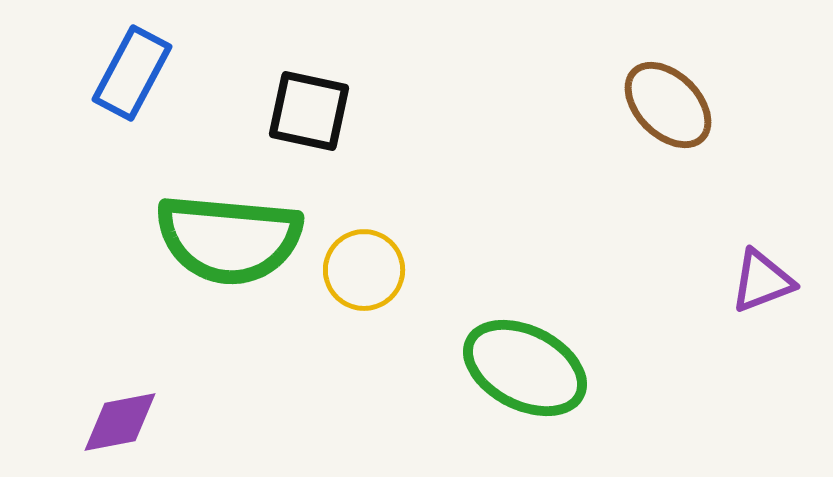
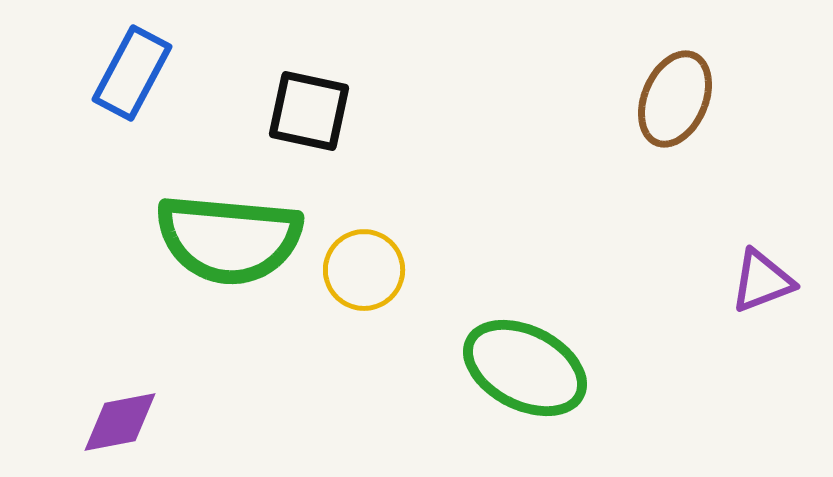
brown ellipse: moved 7 px right, 6 px up; rotated 68 degrees clockwise
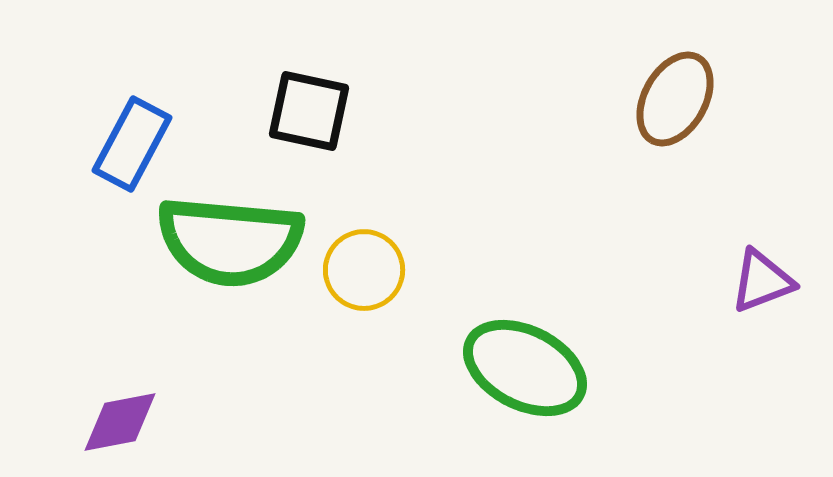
blue rectangle: moved 71 px down
brown ellipse: rotated 6 degrees clockwise
green semicircle: moved 1 px right, 2 px down
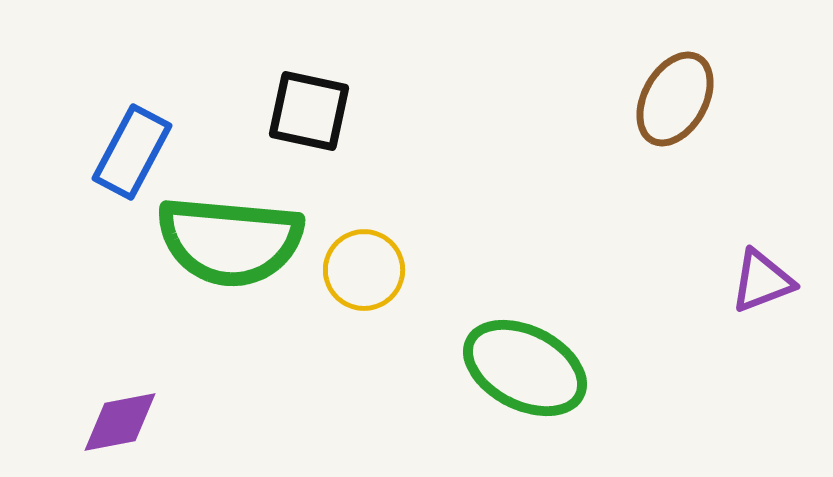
blue rectangle: moved 8 px down
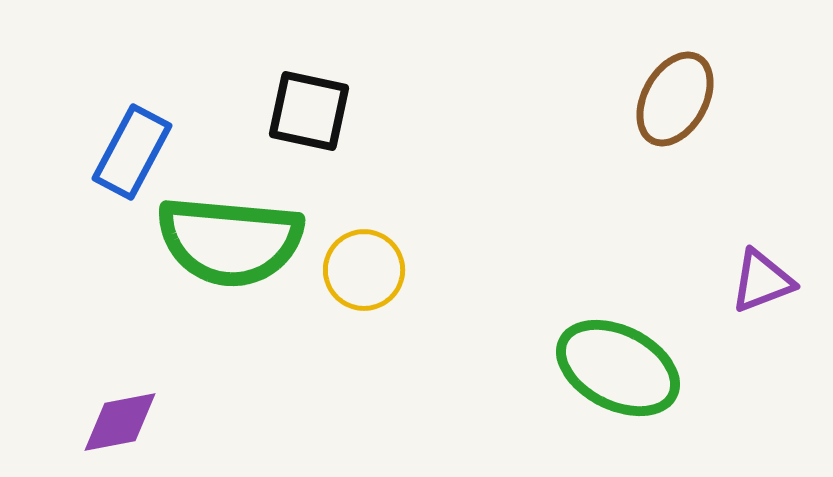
green ellipse: moved 93 px right
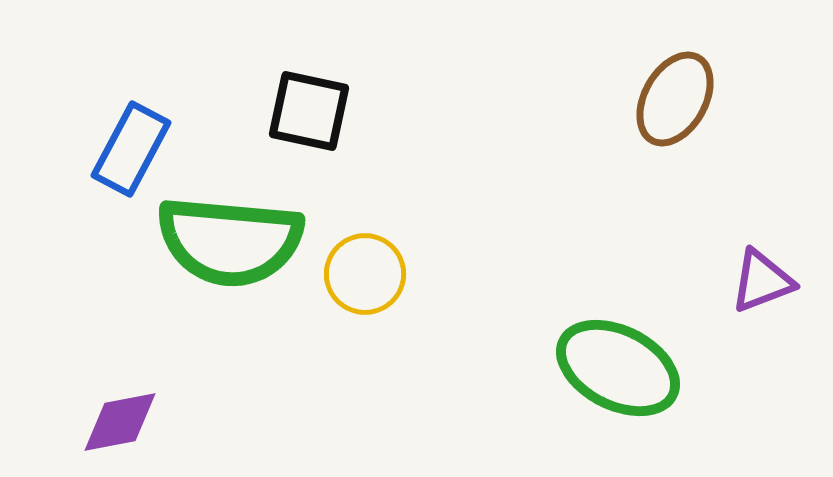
blue rectangle: moved 1 px left, 3 px up
yellow circle: moved 1 px right, 4 px down
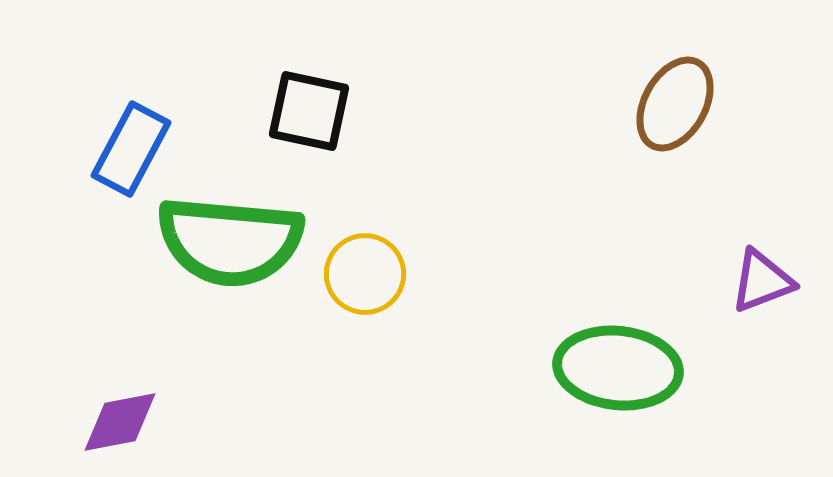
brown ellipse: moved 5 px down
green ellipse: rotated 21 degrees counterclockwise
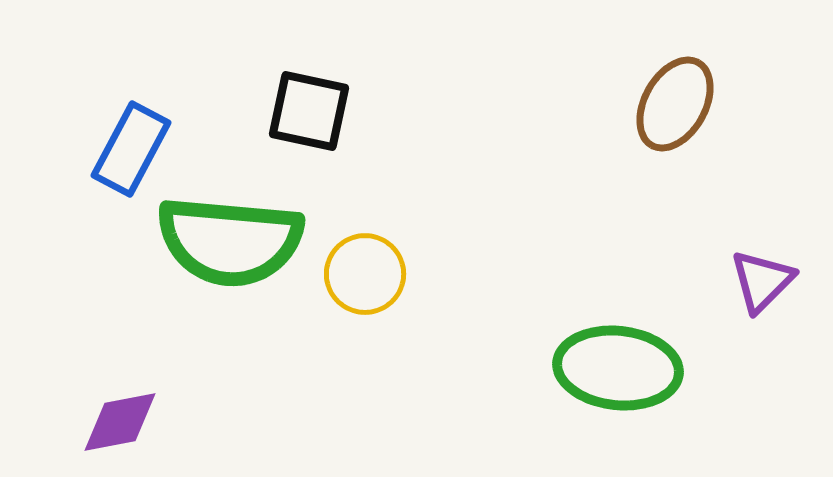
purple triangle: rotated 24 degrees counterclockwise
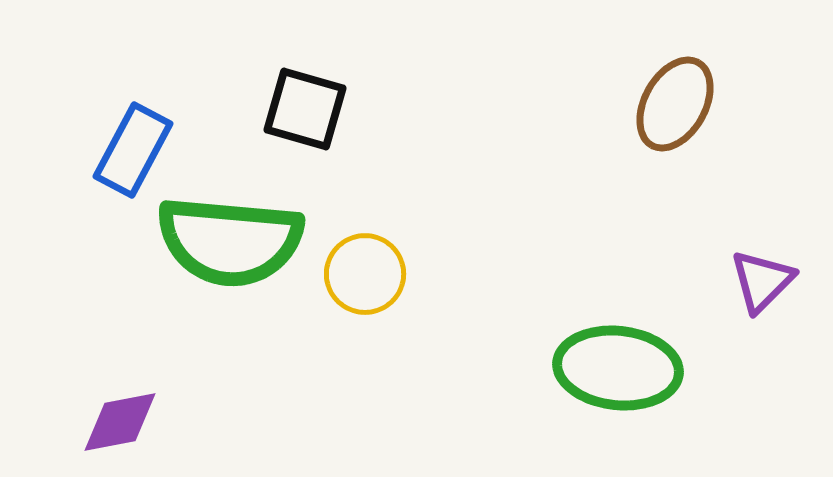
black square: moved 4 px left, 2 px up; rotated 4 degrees clockwise
blue rectangle: moved 2 px right, 1 px down
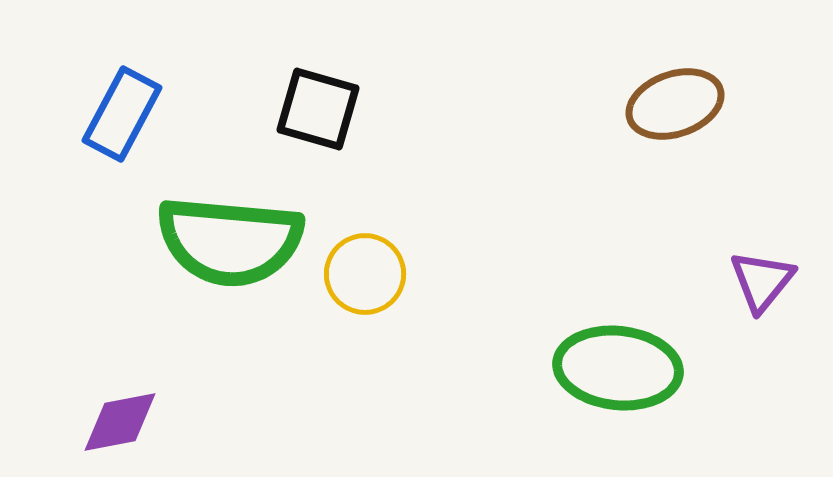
brown ellipse: rotated 42 degrees clockwise
black square: moved 13 px right
blue rectangle: moved 11 px left, 36 px up
purple triangle: rotated 6 degrees counterclockwise
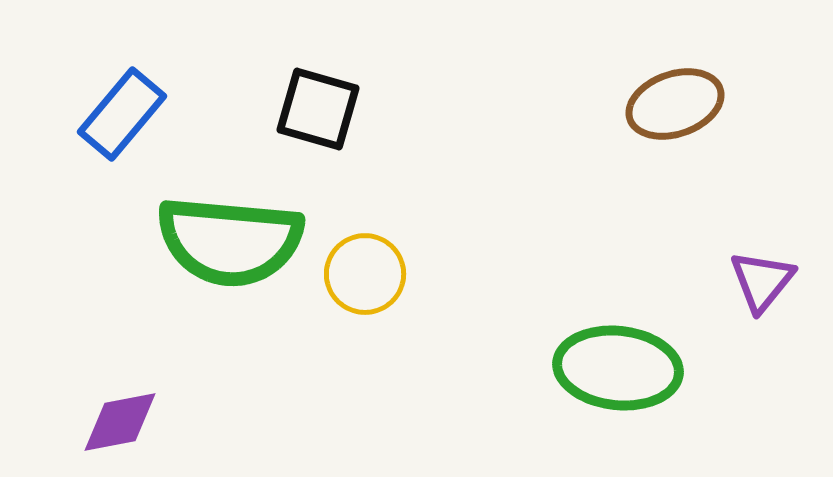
blue rectangle: rotated 12 degrees clockwise
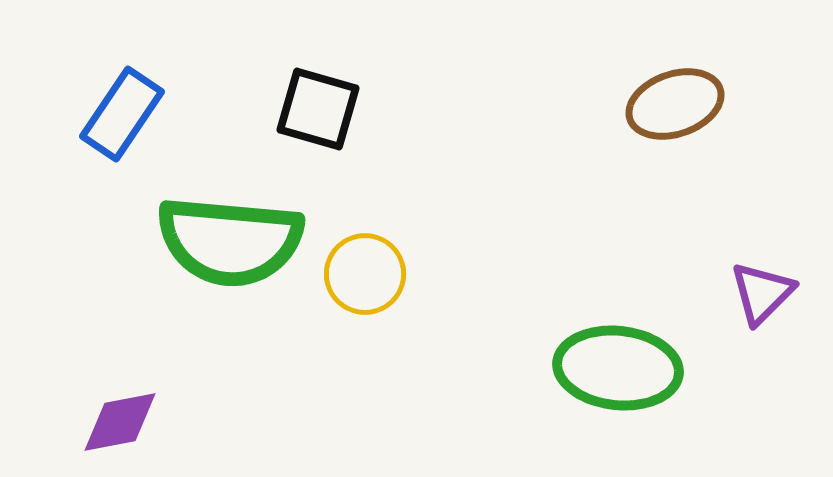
blue rectangle: rotated 6 degrees counterclockwise
purple triangle: moved 12 px down; rotated 6 degrees clockwise
